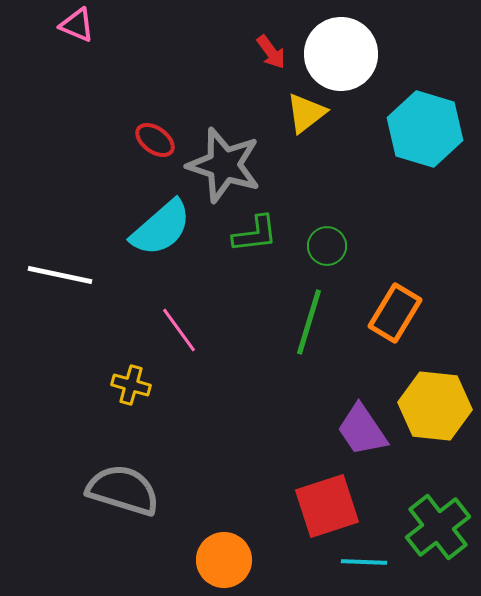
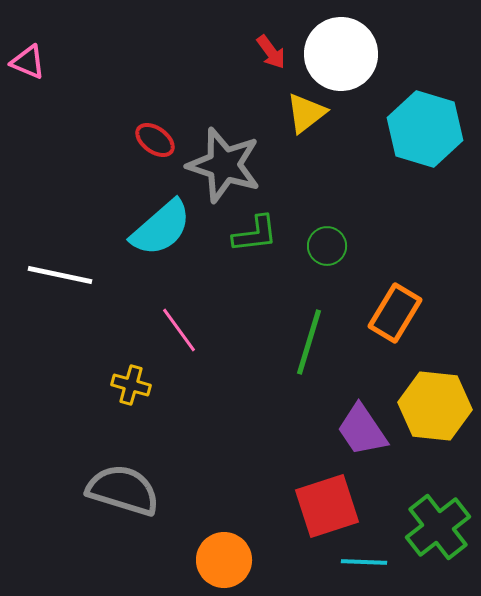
pink triangle: moved 49 px left, 37 px down
green line: moved 20 px down
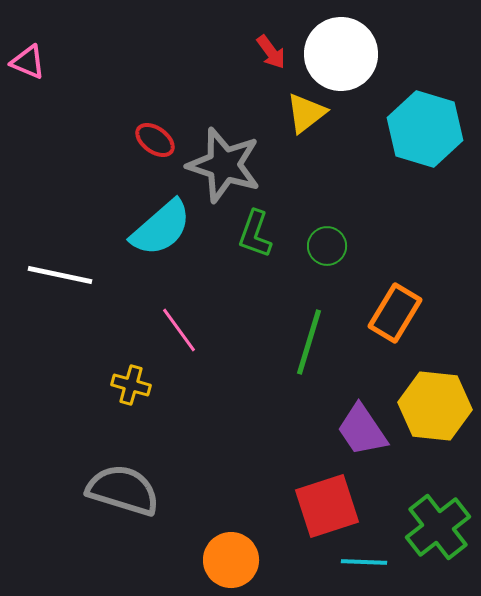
green L-shape: rotated 117 degrees clockwise
orange circle: moved 7 px right
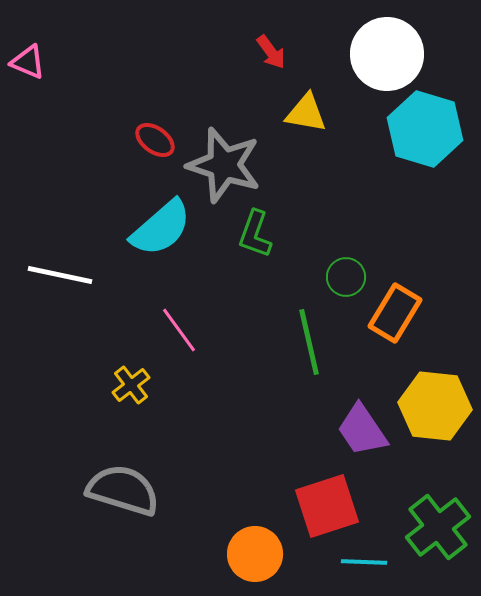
white circle: moved 46 px right
yellow triangle: rotated 48 degrees clockwise
green circle: moved 19 px right, 31 px down
green line: rotated 30 degrees counterclockwise
yellow cross: rotated 36 degrees clockwise
orange circle: moved 24 px right, 6 px up
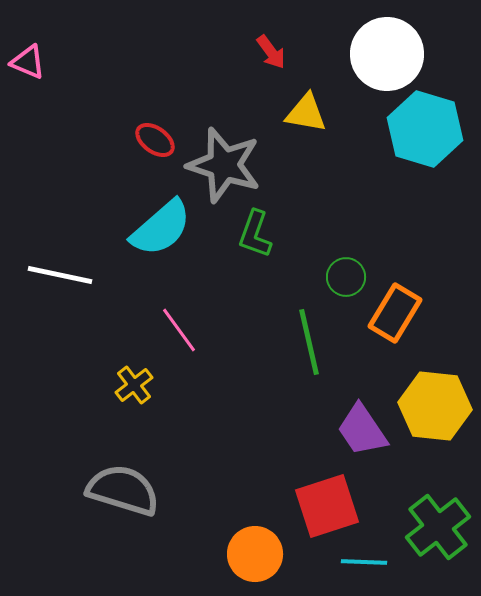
yellow cross: moved 3 px right
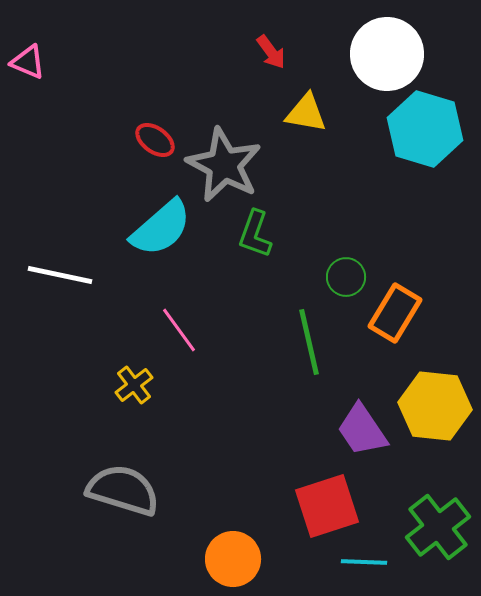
gray star: rotated 10 degrees clockwise
orange circle: moved 22 px left, 5 px down
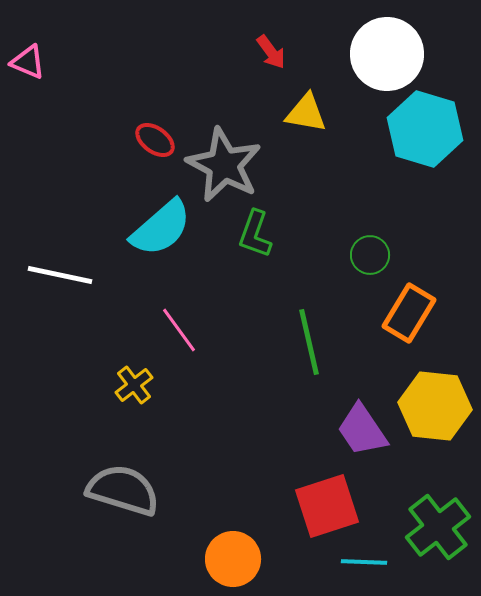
green circle: moved 24 px right, 22 px up
orange rectangle: moved 14 px right
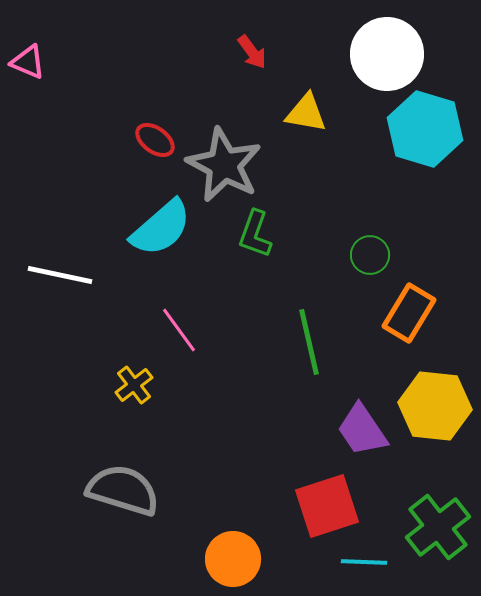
red arrow: moved 19 px left
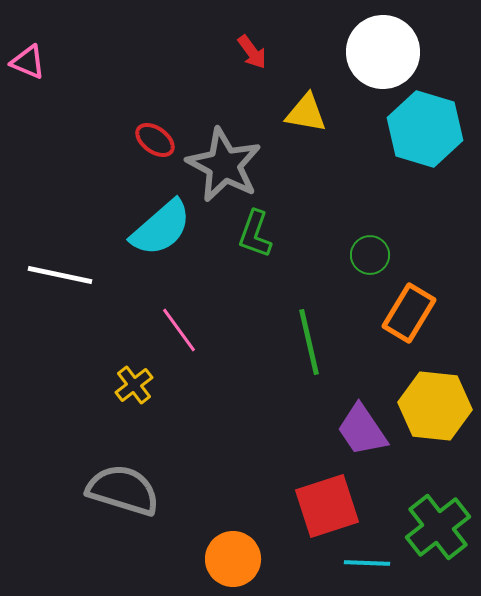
white circle: moved 4 px left, 2 px up
cyan line: moved 3 px right, 1 px down
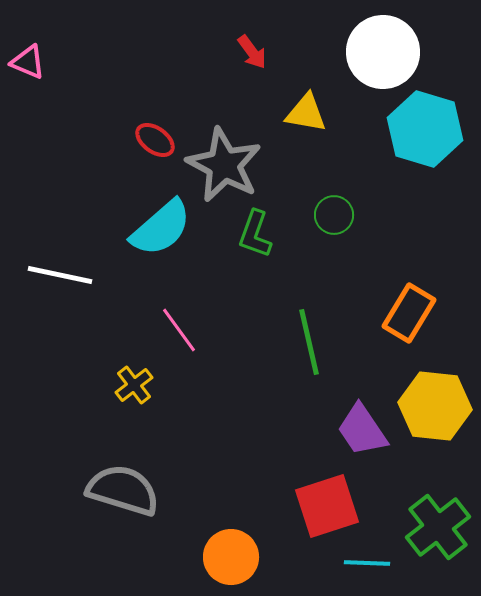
green circle: moved 36 px left, 40 px up
orange circle: moved 2 px left, 2 px up
